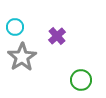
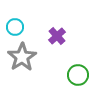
green circle: moved 3 px left, 5 px up
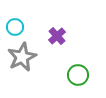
gray star: rotated 8 degrees clockwise
